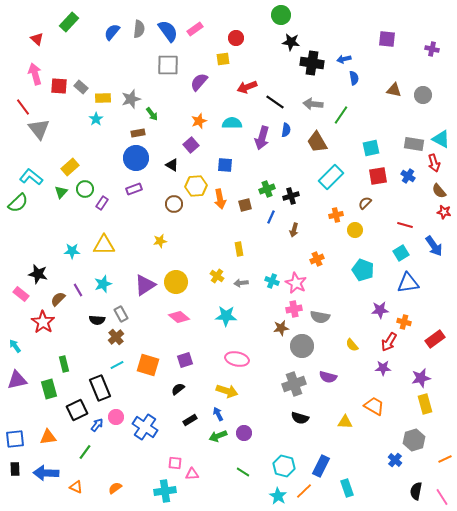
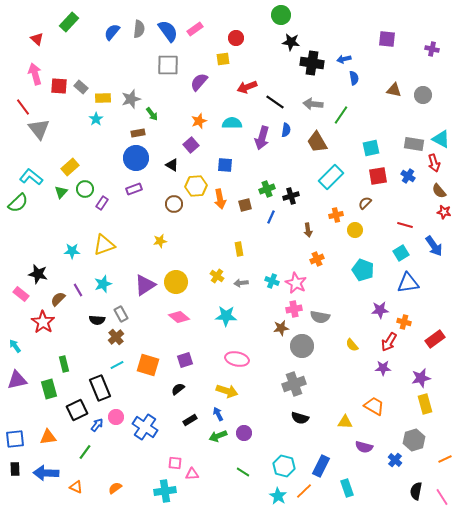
brown arrow at (294, 230): moved 14 px right; rotated 24 degrees counterclockwise
yellow triangle at (104, 245): rotated 20 degrees counterclockwise
purple semicircle at (328, 377): moved 36 px right, 70 px down
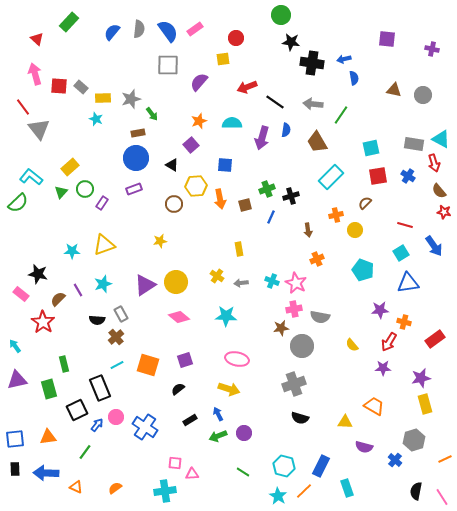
cyan star at (96, 119): rotated 16 degrees counterclockwise
yellow arrow at (227, 391): moved 2 px right, 2 px up
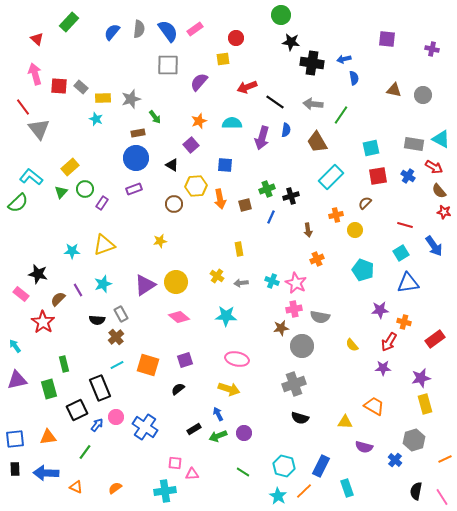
green arrow at (152, 114): moved 3 px right, 3 px down
red arrow at (434, 163): moved 4 px down; rotated 42 degrees counterclockwise
black rectangle at (190, 420): moved 4 px right, 9 px down
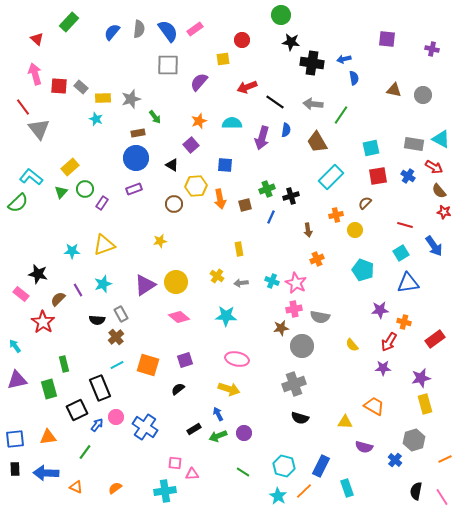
red circle at (236, 38): moved 6 px right, 2 px down
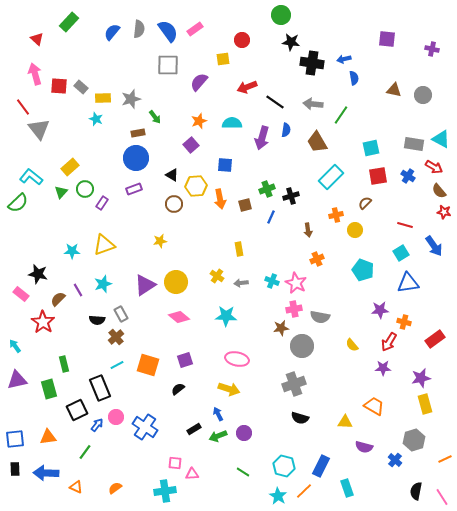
black triangle at (172, 165): moved 10 px down
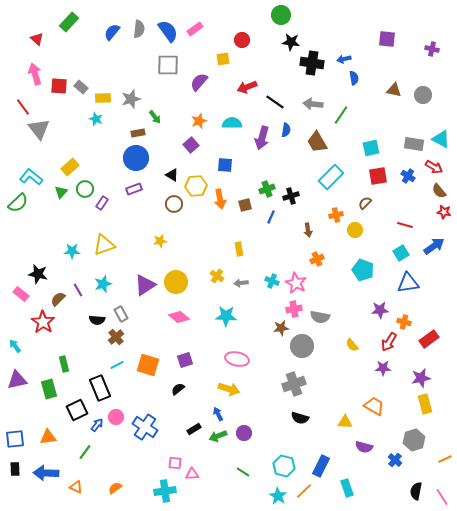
blue arrow at (434, 246): rotated 90 degrees counterclockwise
red rectangle at (435, 339): moved 6 px left
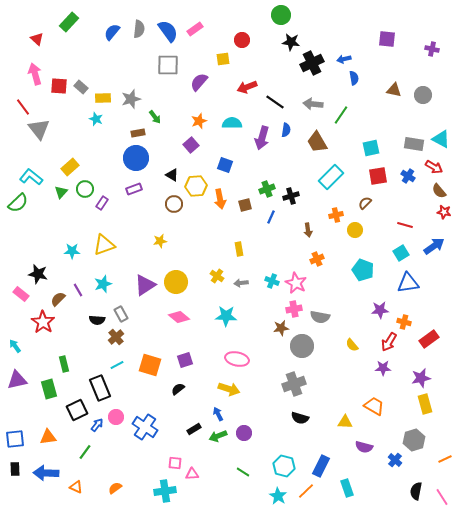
black cross at (312, 63): rotated 35 degrees counterclockwise
blue square at (225, 165): rotated 14 degrees clockwise
orange square at (148, 365): moved 2 px right
orange line at (304, 491): moved 2 px right
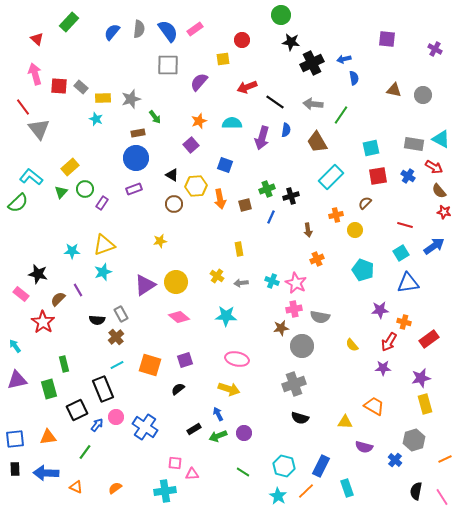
purple cross at (432, 49): moved 3 px right; rotated 16 degrees clockwise
cyan star at (103, 284): moved 12 px up
black rectangle at (100, 388): moved 3 px right, 1 px down
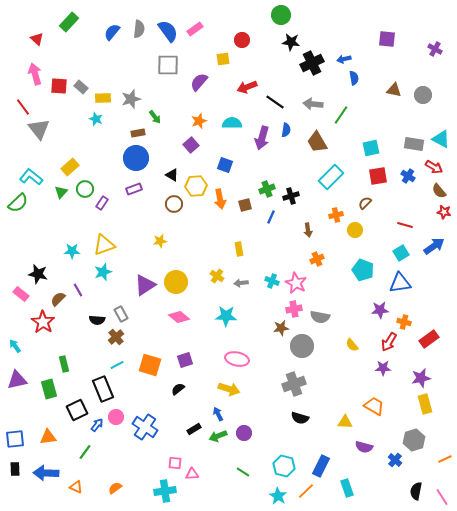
blue triangle at (408, 283): moved 8 px left
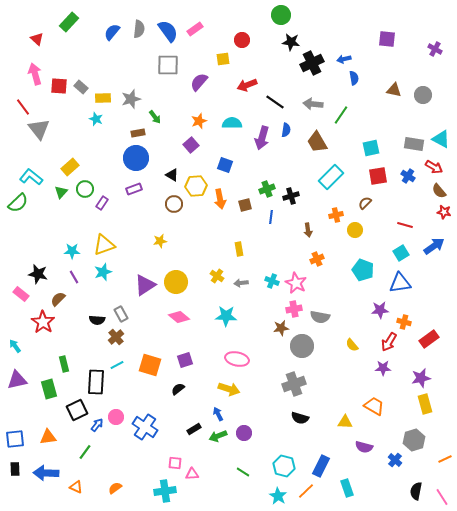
red arrow at (247, 87): moved 2 px up
blue line at (271, 217): rotated 16 degrees counterclockwise
purple line at (78, 290): moved 4 px left, 13 px up
black rectangle at (103, 389): moved 7 px left, 7 px up; rotated 25 degrees clockwise
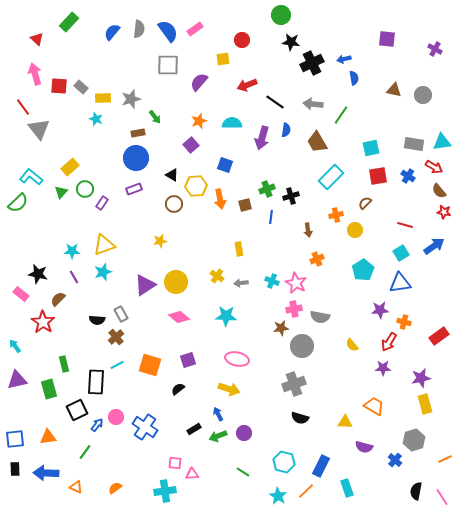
cyan triangle at (441, 139): moved 1 px right, 3 px down; rotated 36 degrees counterclockwise
cyan pentagon at (363, 270): rotated 20 degrees clockwise
red rectangle at (429, 339): moved 10 px right, 3 px up
purple square at (185, 360): moved 3 px right
cyan hexagon at (284, 466): moved 4 px up
